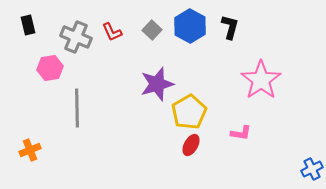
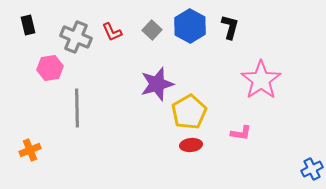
red ellipse: rotated 55 degrees clockwise
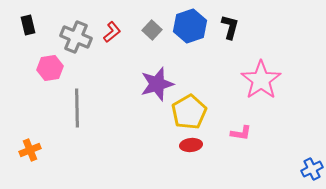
blue hexagon: rotated 12 degrees clockwise
red L-shape: rotated 105 degrees counterclockwise
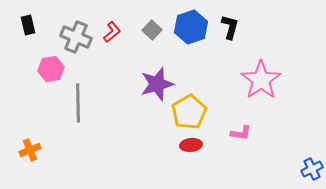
blue hexagon: moved 1 px right, 1 px down
pink hexagon: moved 1 px right, 1 px down
gray line: moved 1 px right, 5 px up
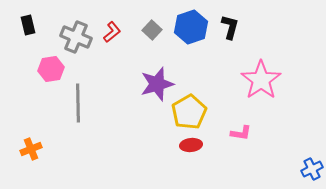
orange cross: moved 1 px right, 1 px up
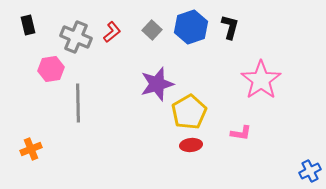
blue cross: moved 2 px left, 2 px down
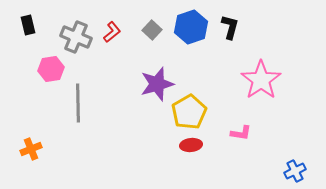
blue cross: moved 15 px left
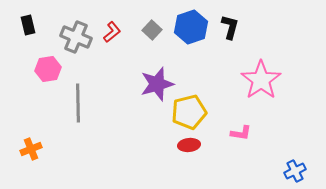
pink hexagon: moved 3 px left
yellow pentagon: rotated 16 degrees clockwise
red ellipse: moved 2 px left
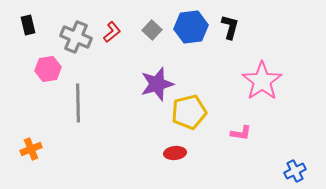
blue hexagon: rotated 12 degrees clockwise
pink star: moved 1 px right, 1 px down
red ellipse: moved 14 px left, 8 px down
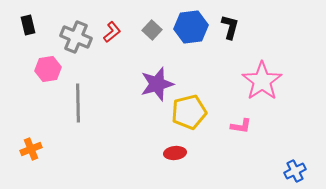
pink L-shape: moved 7 px up
